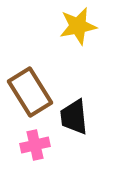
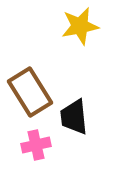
yellow star: moved 2 px right
pink cross: moved 1 px right
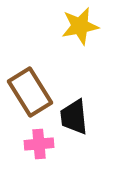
pink cross: moved 3 px right, 1 px up; rotated 8 degrees clockwise
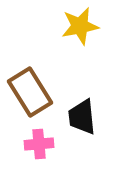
black trapezoid: moved 8 px right
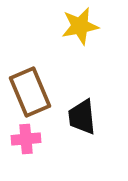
brown rectangle: rotated 9 degrees clockwise
pink cross: moved 13 px left, 5 px up
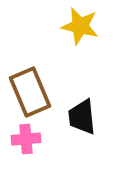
yellow star: rotated 24 degrees clockwise
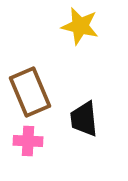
black trapezoid: moved 2 px right, 2 px down
pink cross: moved 2 px right, 2 px down; rotated 8 degrees clockwise
